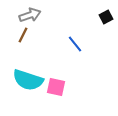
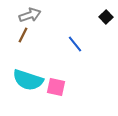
black square: rotated 16 degrees counterclockwise
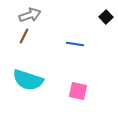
brown line: moved 1 px right, 1 px down
blue line: rotated 42 degrees counterclockwise
pink square: moved 22 px right, 4 px down
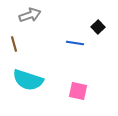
black square: moved 8 px left, 10 px down
brown line: moved 10 px left, 8 px down; rotated 42 degrees counterclockwise
blue line: moved 1 px up
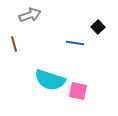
cyan semicircle: moved 22 px right
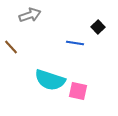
brown line: moved 3 px left, 3 px down; rotated 28 degrees counterclockwise
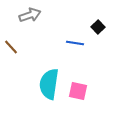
cyan semicircle: moved 1 px left, 4 px down; rotated 80 degrees clockwise
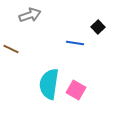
brown line: moved 2 px down; rotated 21 degrees counterclockwise
pink square: moved 2 px left, 1 px up; rotated 18 degrees clockwise
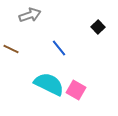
blue line: moved 16 px left, 5 px down; rotated 42 degrees clockwise
cyan semicircle: rotated 108 degrees clockwise
